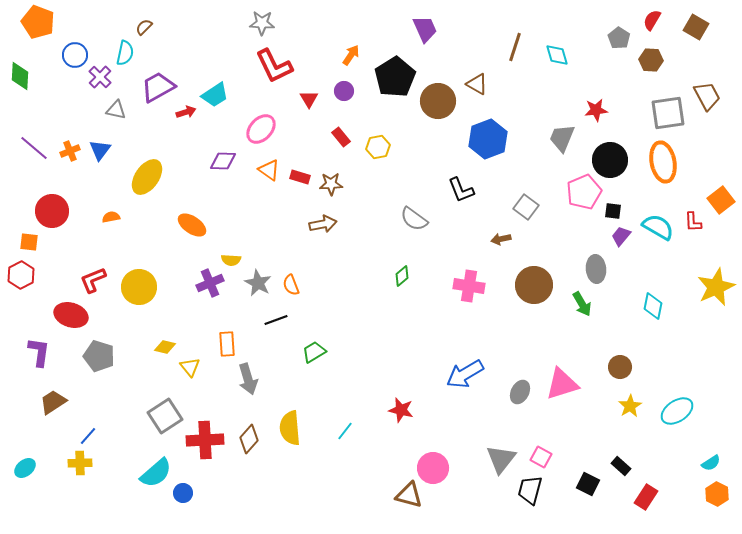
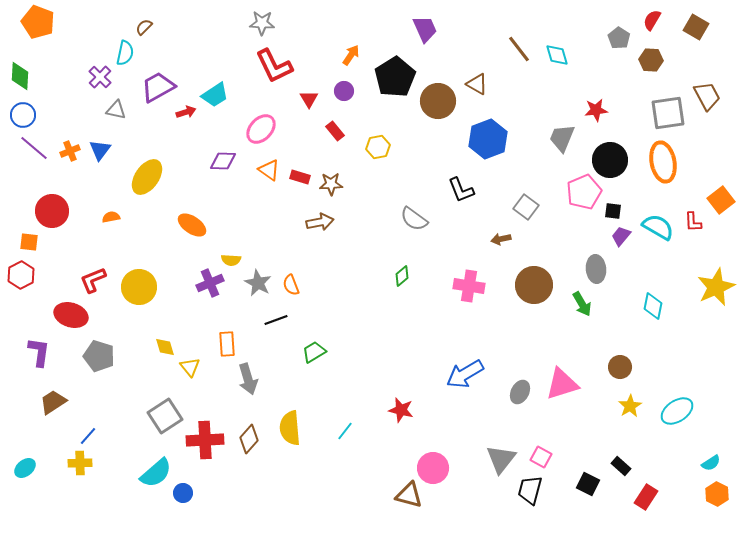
brown line at (515, 47): moved 4 px right, 2 px down; rotated 56 degrees counterclockwise
blue circle at (75, 55): moved 52 px left, 60 px down
red rectangle at (341, 137): moved 6 px left, 6 px up
brown arrow at (323, 224): moved 3 px left, 2 px up
yellow diamond at (165, 347): rotated 60 degrees clockwise
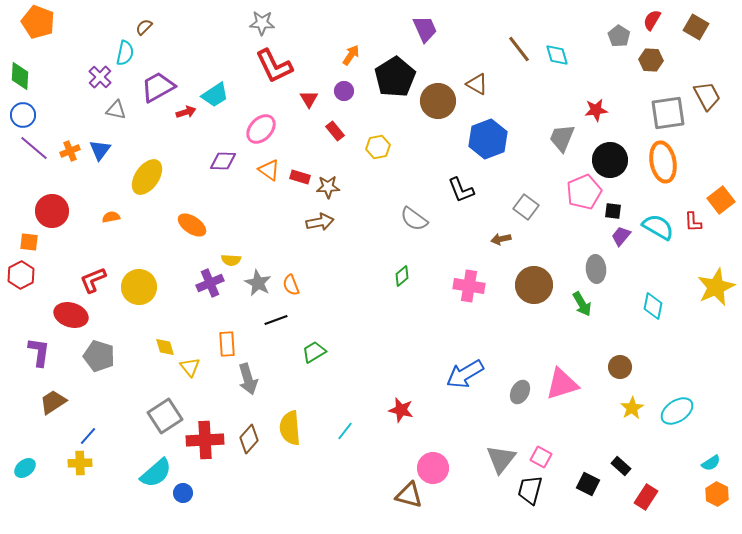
gray pentagon at (619, 38): moved 2 px up
brown star at (331, 184): moved 3 px left, 3 px down
yellow star at (630, 406): moved 2 px right, 2 px down
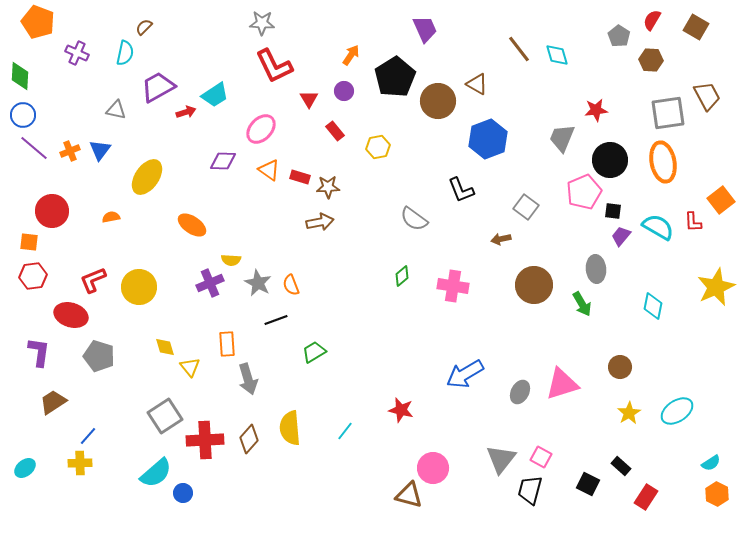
purple cross at (100, 77): moved 23 px left, 24 px up; rotated 20 degrees counterclockwise
red hexagon at (21, 275): moved 12 px right, 1 px down; rotated 20 degrees clockwise
pink cross at (469, 286): moved 16 px left
yellow star at (632, 408): moved 3 px left, 5 px down
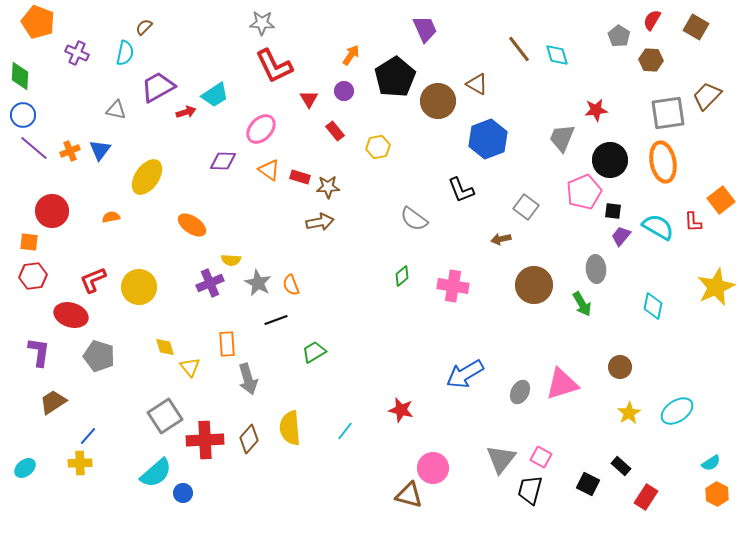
brown trapezoid at (707, 96): rotated 108 degrees counterclockwise
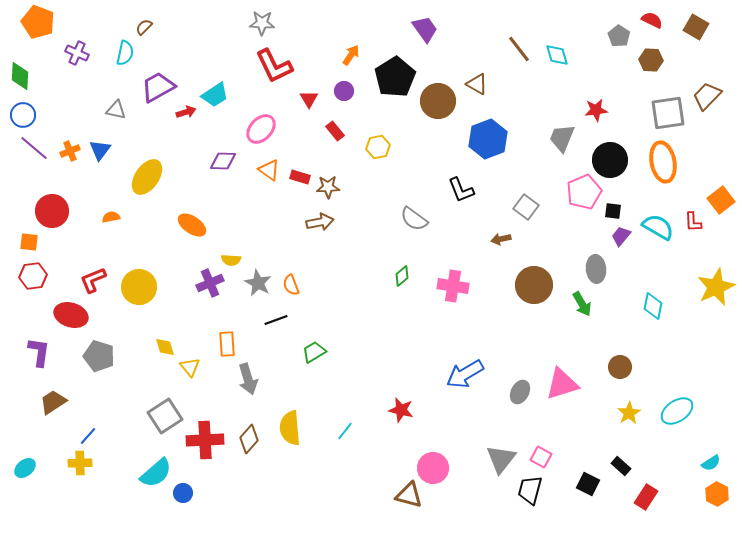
red semicircle at (652, 20): rotated 85 degrees clockwise
purple trapezoid at (425, 29): rotated 12 degrees counterclockwise
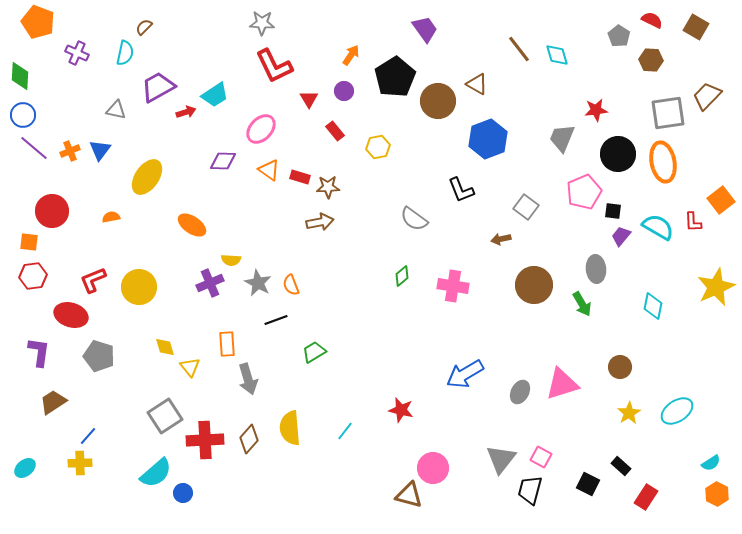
black circle at (610, 160): moved 8 px right, 6 px up
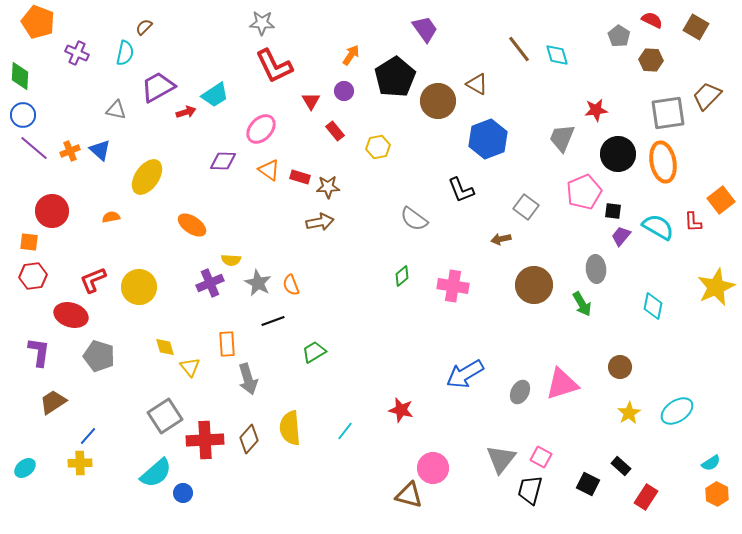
red triangle at (309, 99): moved 2 px right, 2 px down
blue triangle at (100, 150): rotated 25 degrees counterclockwise
black line at (276, 320): moved 3 px left, 1 px down
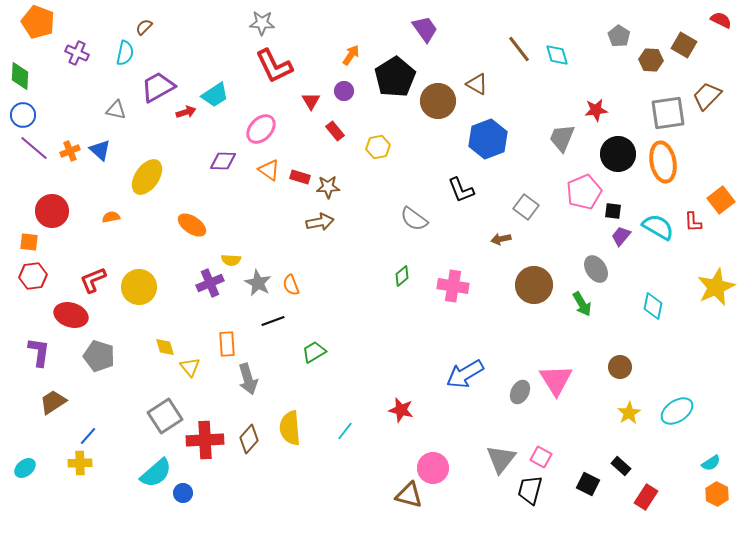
red semicircle at (652, 20): moved 69 px right
brown square at (696, 27): moved 12 px left, 18 px down
gray ellipse at (596, 269): rotated 28 degrees counterclockwise
pink triangle at (562, 384): moved 6 px left, 4 px up; rotated 45 degrees counterclockwise
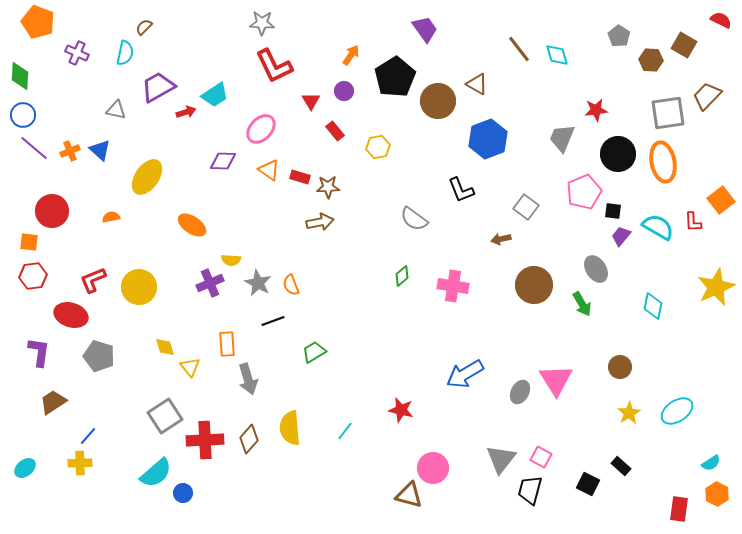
red rectangle at (646, 497): moved 33 px right, 12 px down; rotated 25 degrees counterclockwise
